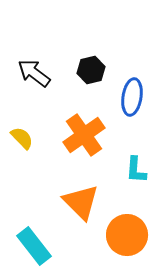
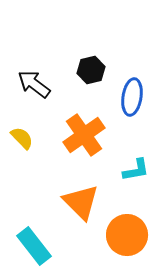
black arrow: moved 11 px down
cyan L-shape: rotated 104 degrees counterclockwise
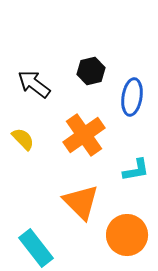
black hexagon: moved 1 px down
yellow semicircle: moved 1 px right, 1 px down
cyan rectangle: moved 2 px right, 2 px down
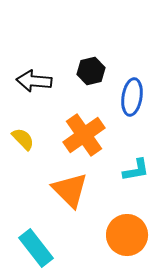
black arrow: moved 3 px up; rotated 32 degrees counterclockwise
orange triangle: moved 11 px left, 12 px up
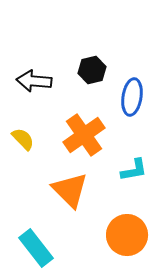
black hexagon: moved 1 px right, 1 px up
cyan L-shape: moved 2 px left
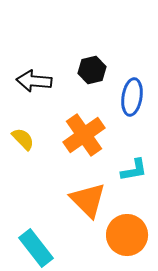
orange triangle: moved 18 px right, 10 px down
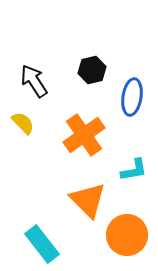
black arrow: rotated 52 degrees clockwise
yellow semicircle: moved 16 px up
cyan rectangle: moved 6 px right, 4 px up
